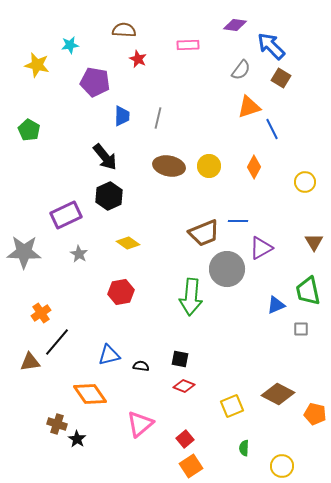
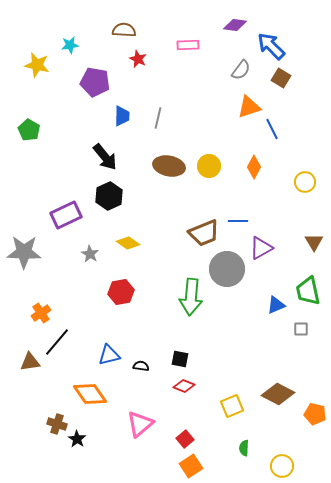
gray star at (79, 254): moved 11 px right
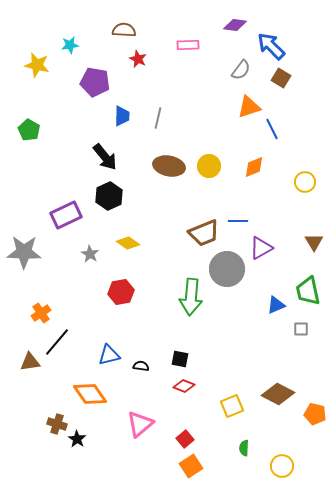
orange diamond at (254, 167): rotated 40 degrees clockwise
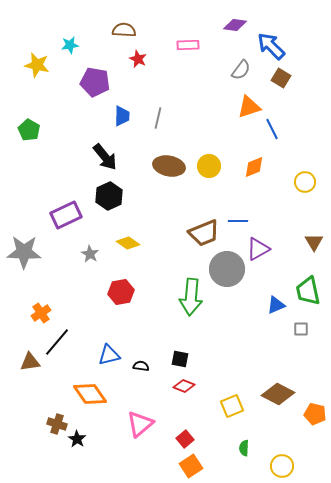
purple triangle at (261, 248): moved 3 px left, 1 px down
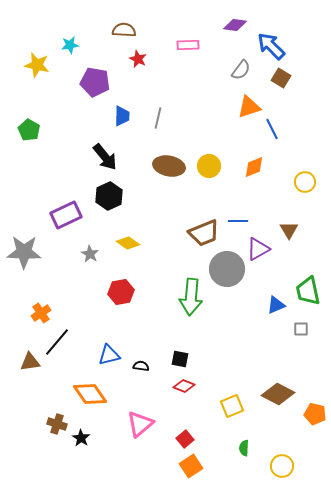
brown triangle at (314, 242): moved 25 px left, 12 px up
black star at (77, 439): moved 4 px right, 1 px up
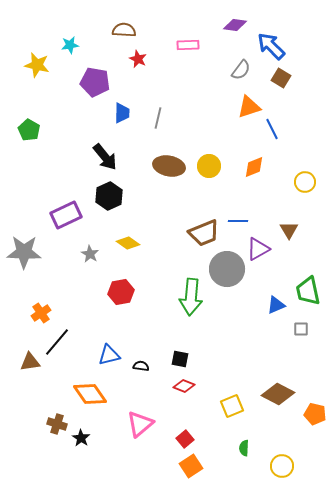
blue trapezoid at (122, 116): moved 3 px up
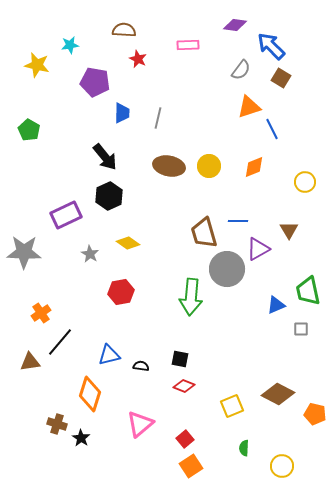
brown trapezoid at (204, 233): rotated 96 degrees clockwise
black line at (57, 342): moved 3 px right
orange diamond at (90, 394): rotated 52 degrees clockwise
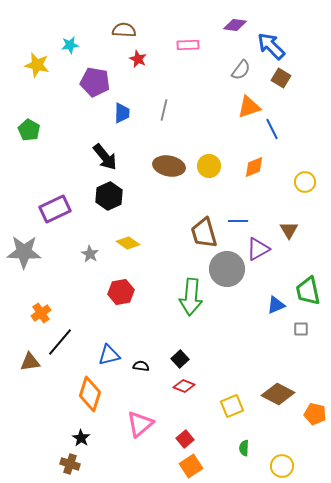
gray line at (158, 118): moved 6 px right, 8 px up
purple rectangle at (66, 215): moved 11 px left, 6 px up
black square at (180, 359): rotated 36 degrees clockwise
brown cross at (57, 424): moved 13 px right, 40 px down
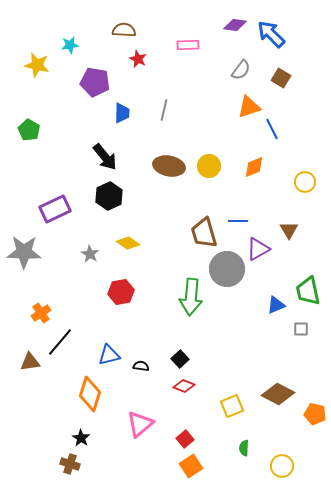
blue arrow at (271, 46): moved 12 px up
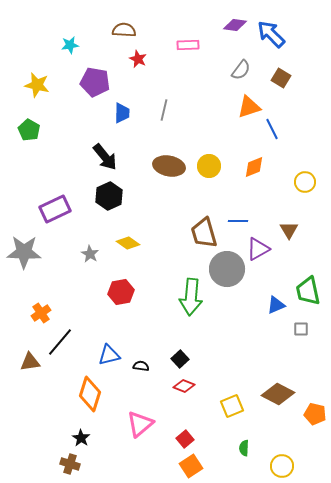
yellow star at (37, 65): moved 20 px down
